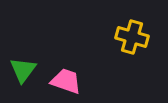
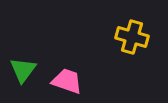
pink trapezoid: moved 1 px right
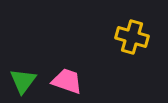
green triangle: moved 11 px down
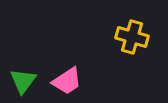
pink trapezoid: rotated 128 degrees clockwise
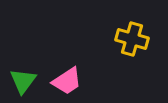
yellow cross: moved 2 px down
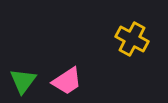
yellow cross: rotated 12 degrees clockwise
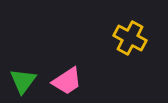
yellow cross: moved 2 px left, 1 px up
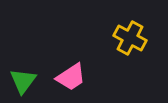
pink trapezoid: moved 4 px right, 4 px up
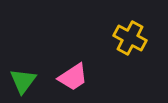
pink trapezoid: moved 2 px right
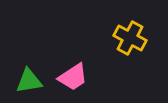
green triangle: moved 6 px right; rotated 44 degrees clockwise
